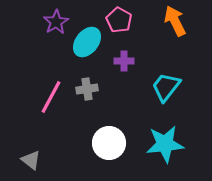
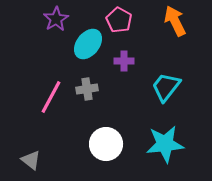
purple star: moved 3 px up
cyan ellipse: moved 1 px right, 2 px down
white circle: moved 3 px left, 1 px down
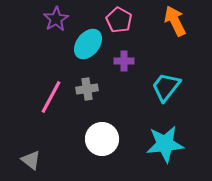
white circle: moved 4 px left, 5 px up
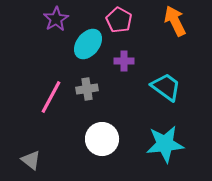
cyan trapezoid: rotated 88 degrees clockwise
